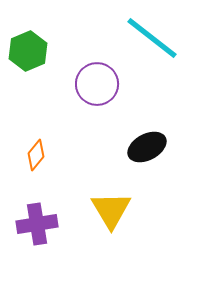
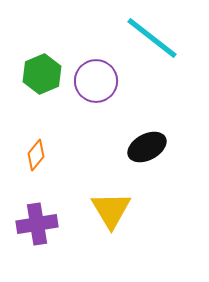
green hexagon: moved 14 px right, 23 px down
purple circle: moved 1 px left, 3 px up
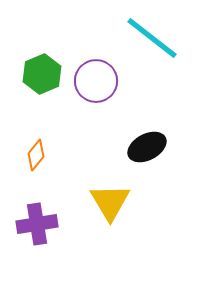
yellow triangle: moved 1 px left, 8 px up
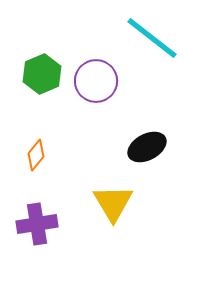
yellow triangle: moved 3 px right, 1 px down
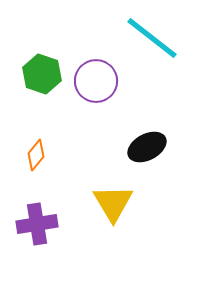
green hexagon: rotated 18 degrees counterclockwise
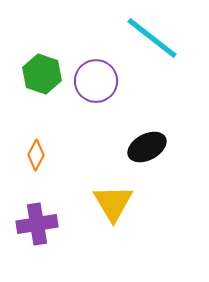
orange diamond: rotated 12 degrees counterclockwise
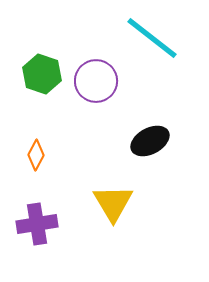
black ellipse: moved 3 px right, 6 px up
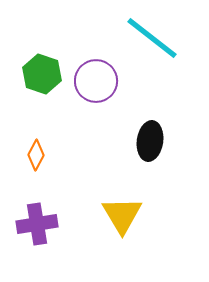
black ellipse: rotated 54 degrees counterclockwise
yellow triangle: moved 9 px right, 12 px down
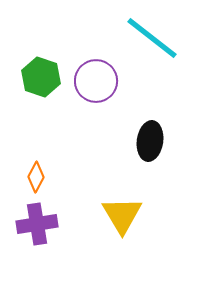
green hexagon: moved 1 px left, 3 px down
orange diamond: moved 22 px down
